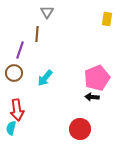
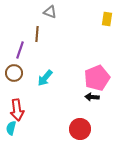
gray triangle: moved 3 px right; rotated 40 degrees counterclockwise
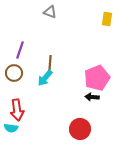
brown line: moved 13 px right, 29 px down
cyan semicircle: rotated 96 degrees counterclockwise
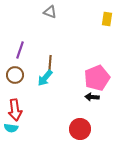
brown circle: moved 1 px right, 2 px down
red arrow: moved 2 px left
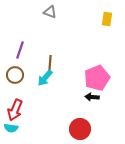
red arrow: rotated 30 degrees clockwise
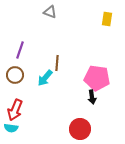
brown line: moved 7 px right
pink pentagon: rotated 30 degrees clockwise
black arrow: rotated 104 degrees counterclockwise
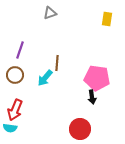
gray triangle: moved 1 px down; rotated 40 degrees counterclockwise
cyan semicircle: moved 1 px left
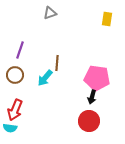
black arrow: rotated 24 degrees clockwise
red circle: moved 9 px right, 8 px up
